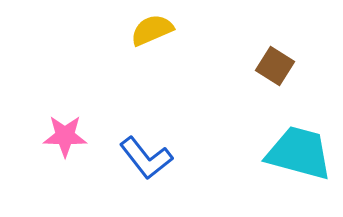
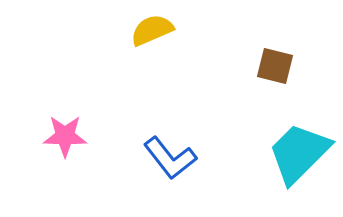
brown square: rotated 18 degrees counterclockwise
cyan trapezoid: rotated 60 degrees counterclockwise
blue L-shape: moved 24 px right
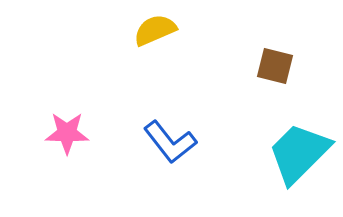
yellow semicircle: moved 3 px right
pink star: moved 2 px right, 3 px up
blue L-shape: moved 16 px up
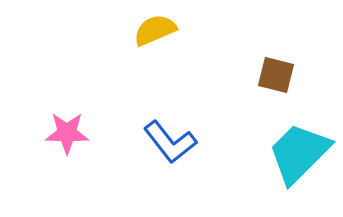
brown square: moved 1 px right, 9 px down
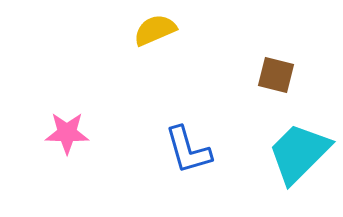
blue L-shape: moved 18 px right, 8 px down; rotated 22 degrees clockwise
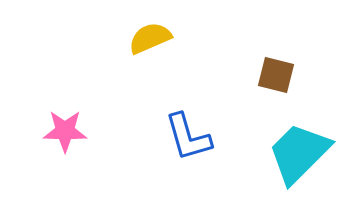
yellow semicircle: moved 5 px left, 8 px down
pink star: moved 2 px left, 2 px up
blue L-shape: moved 13 px up
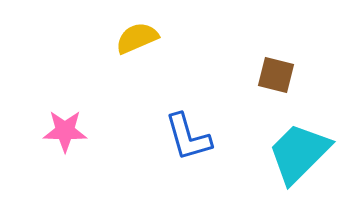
yellow semicircle: moved 13 px left
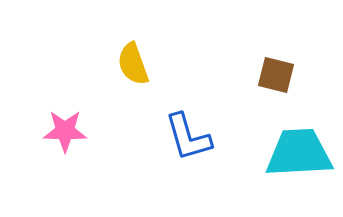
yellow semicircle: moved 4 px left, 26 px down; rotated 87 degrees counterclockwise
cyan trapezoid: rotated 42 degrees clockwise
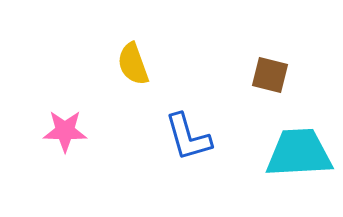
brown square: moved 6 px left
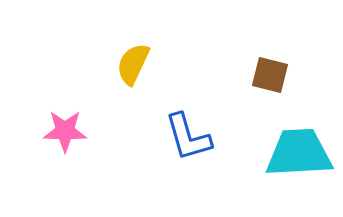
yellow semicircle: rotated 45 degrees clockwise
